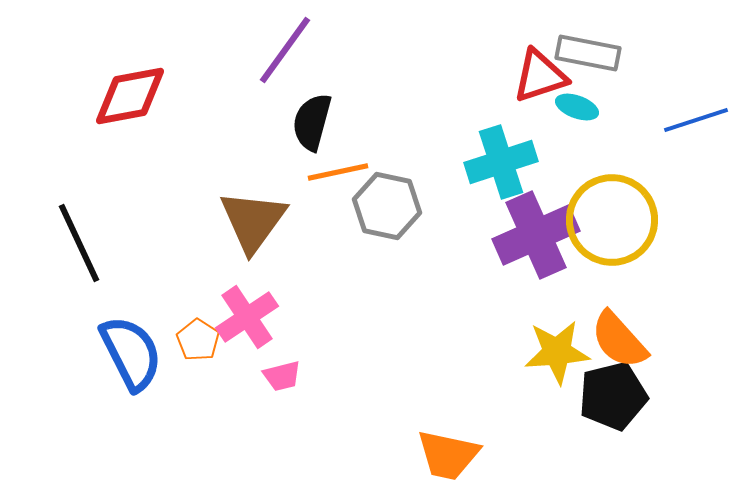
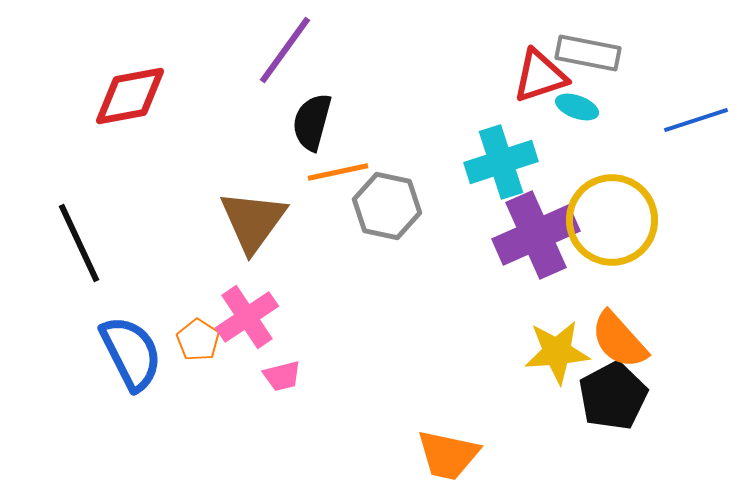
black pentagon: rotated 14 degrees counterclockwise
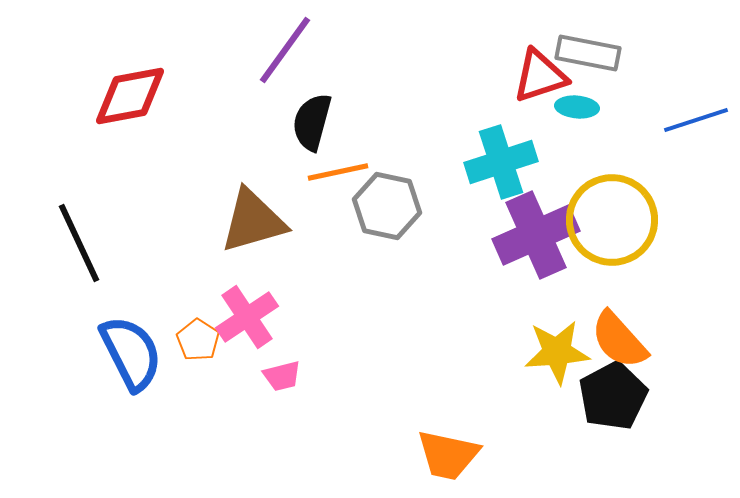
cyan ellipse: rotated 15 degrees counterclockwise
brown triangle: rotated 38 degrees clockwise
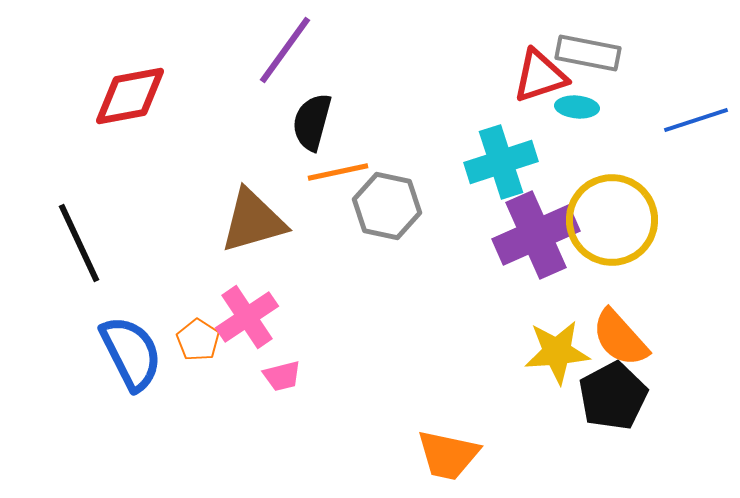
orange semicircle: moved 1 px right, 2 px up
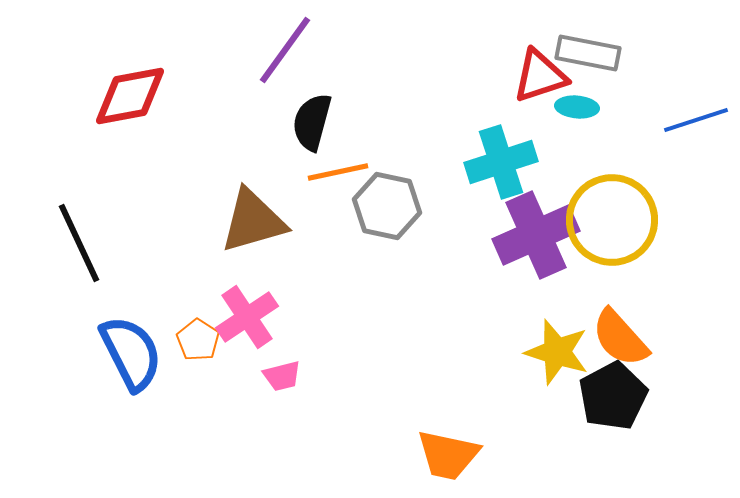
yellow star: rotated 22 degrees clockwise
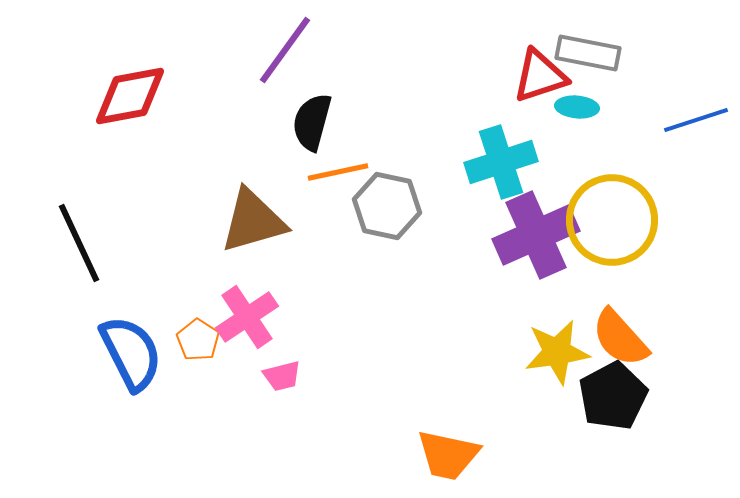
yellow star: rotated 26 degrees counterclockwise
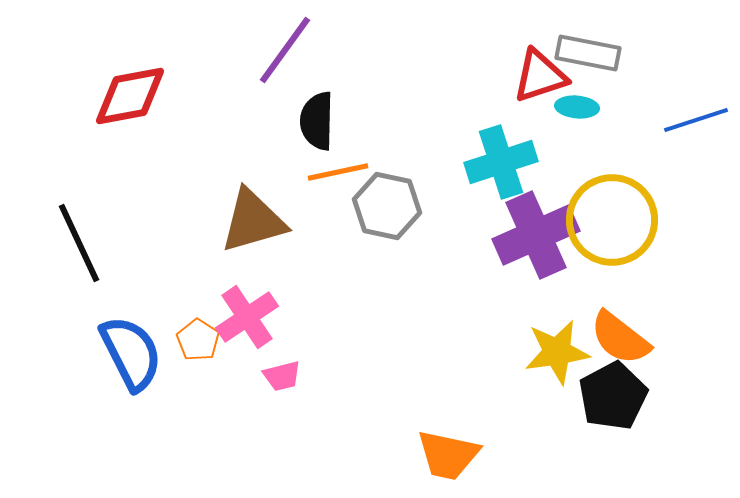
black semicircle: moved 5 px right, 1 px up; rotated 14 degrees counterclockwise
orange semicircle: rotated 10 degrees counterclockwise
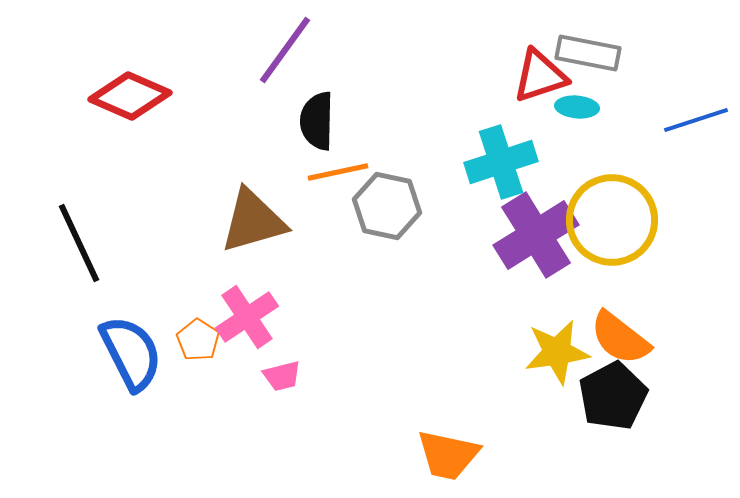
red diamond: rotated 34 degrees clockwise
purple cross: rotated 8 degrees counterclockwise
